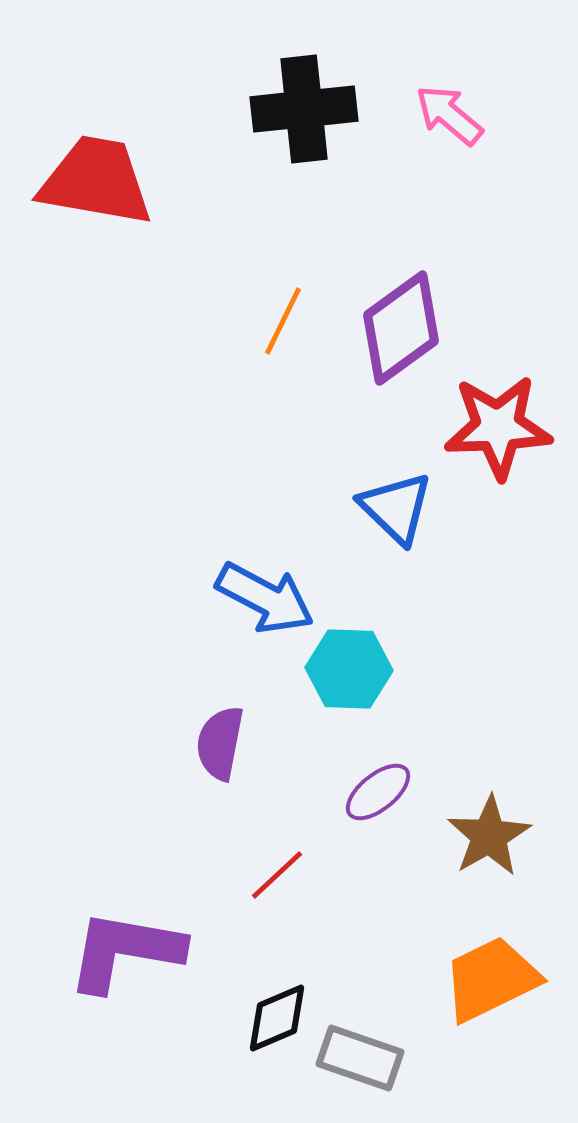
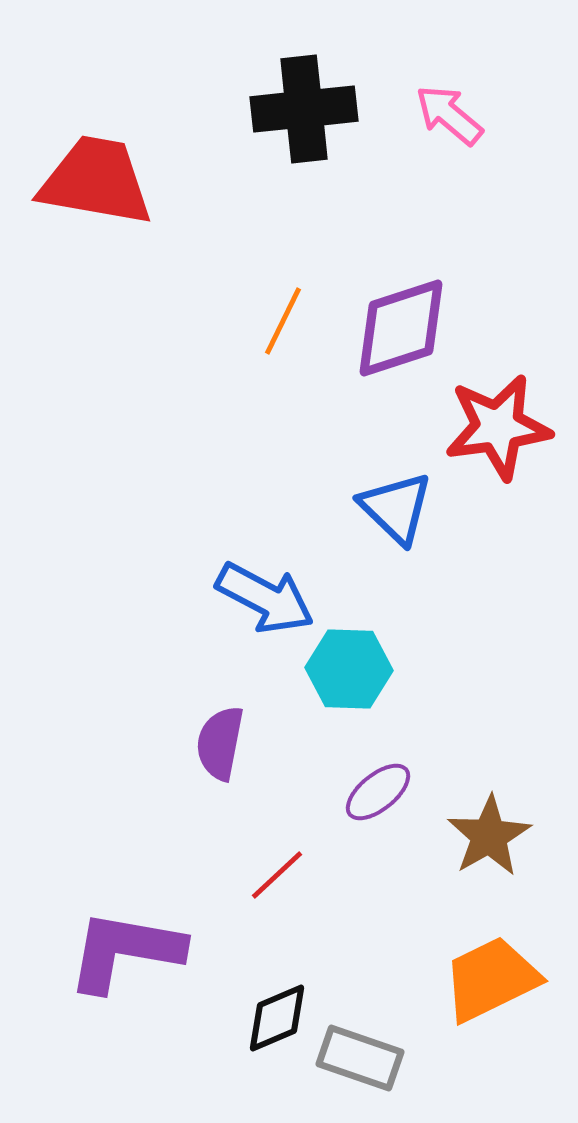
purple diamond: rotated 18 degrees clockwise
red star: rotated 6 degrees counterclockwise
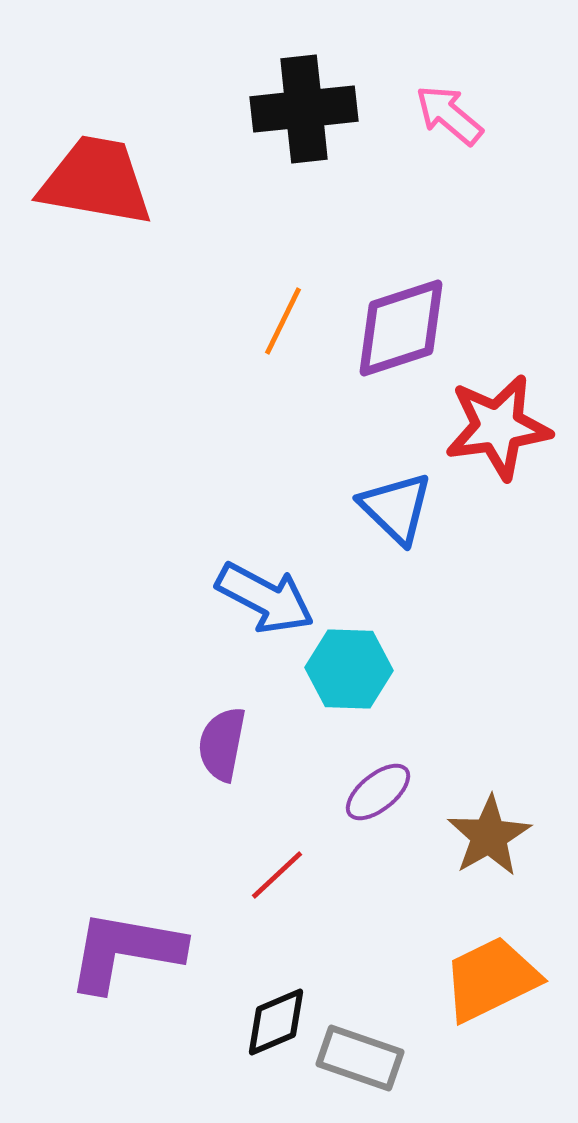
purple semicircle: moved 2 px right, 1 px down
black diamond: moved 1 px left, 4 px down
